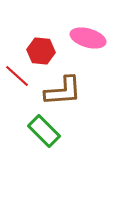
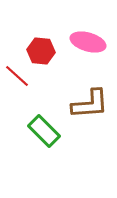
pink ellipse: moved 4 px down
brown L-shape: moved 27 px right, 13 px down
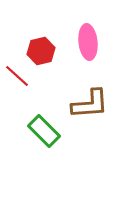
pink ellipse: rotated 68 degrees clockwise
red hexagon: rotated 20 degrees counterclockwise
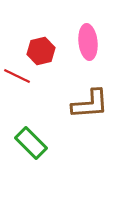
red line: rotated 16 degrees counterclockwise
green rectangle: moved 13 px left, 12 px down
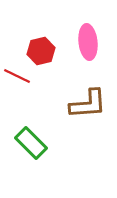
brown L-shape: moved 2 px left
